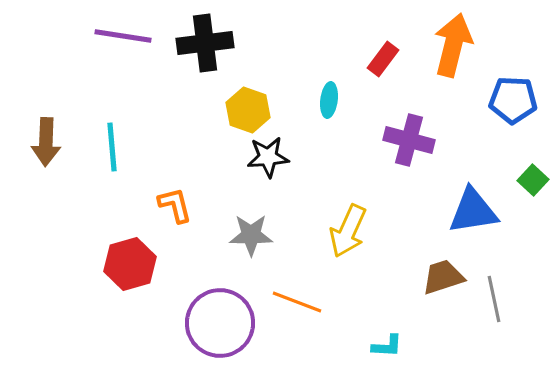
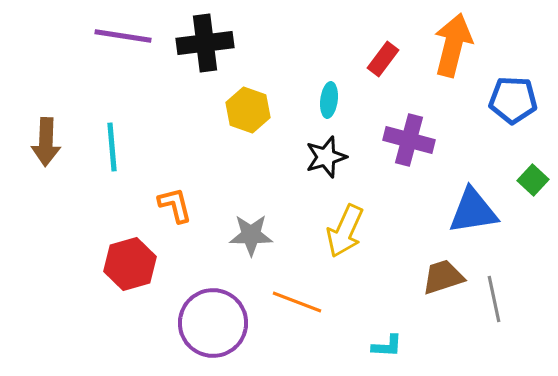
black star: moved 58 px right; rotated 12 degrees counterclockwise
yellow arrow: moved 3 px left
purple circle: moved 7 px left
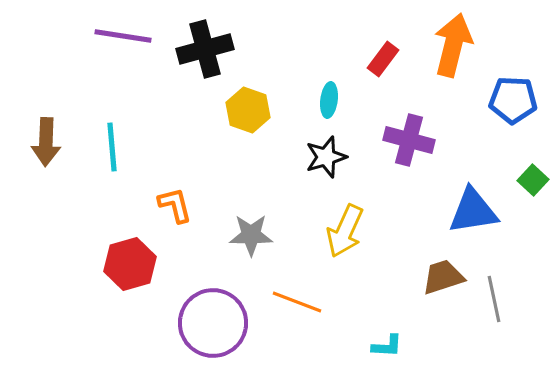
black cross: moved 6 px down; rotated 8 degrees counterclockwise
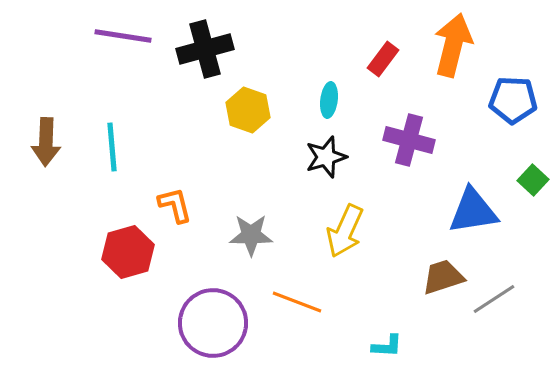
red hexagon: moved 2 px left, 12 px up
gray line: rotated 69 degrees clockwise
